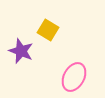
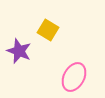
purple star: moved 2 px left
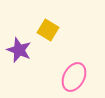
purple star: moved 1 px up
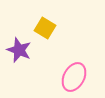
yellow square: moved 3 px left, 2 px up
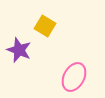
yellow square: moved 2 px up
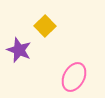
yellow square: rotated 15 degrees clockwise
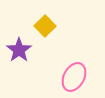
purple star: rotated 15 degrees clockwise
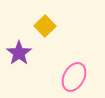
purple star: moved 3 px down
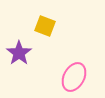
yellow square: rotated 25 degrees counterclockwise
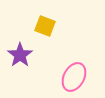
purple star: moved 1 px right, 2 px down
